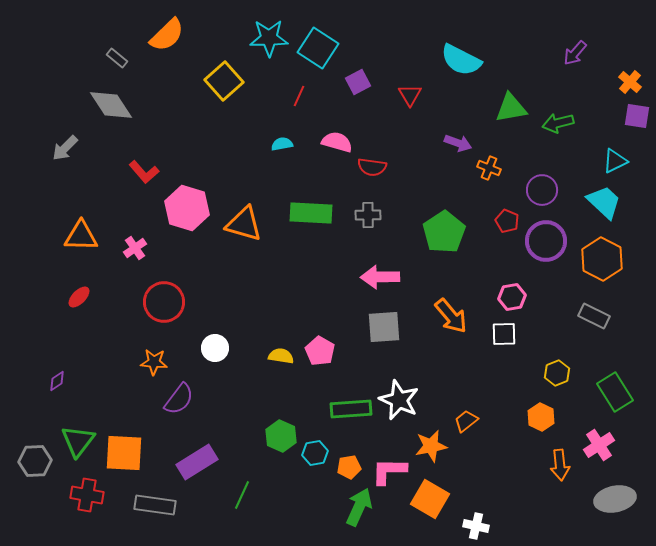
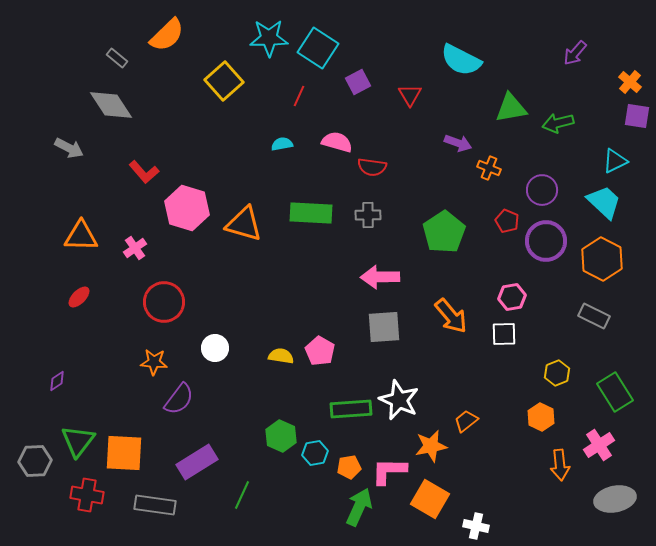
gray arrow at (65, 148): moved 4 px right; rotated 108 degrees counterclockwise
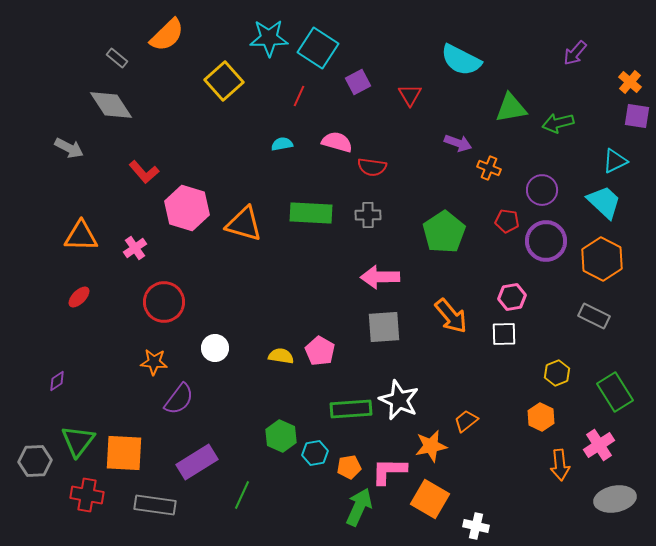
red pentagon at (507, 221): rotated 15 degrees counterclockwise
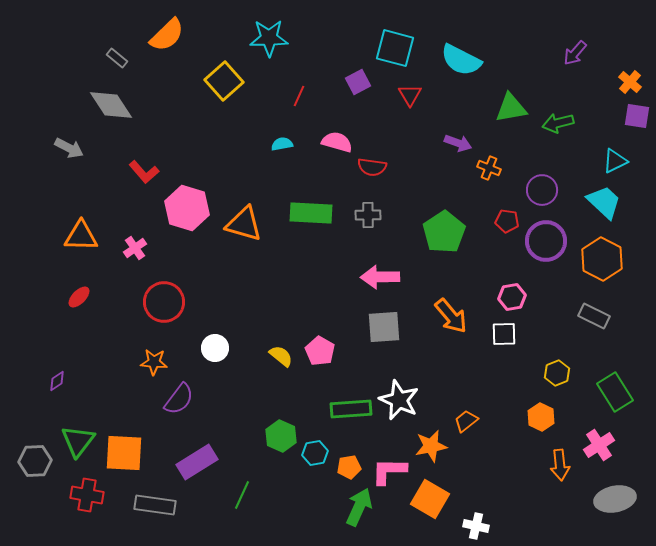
cyan square at (318, 48): moved 77 px right; rotated 18 degrees counterclockwise
yellow semicircle at (281, 356): rotated 30 degrees clockwise
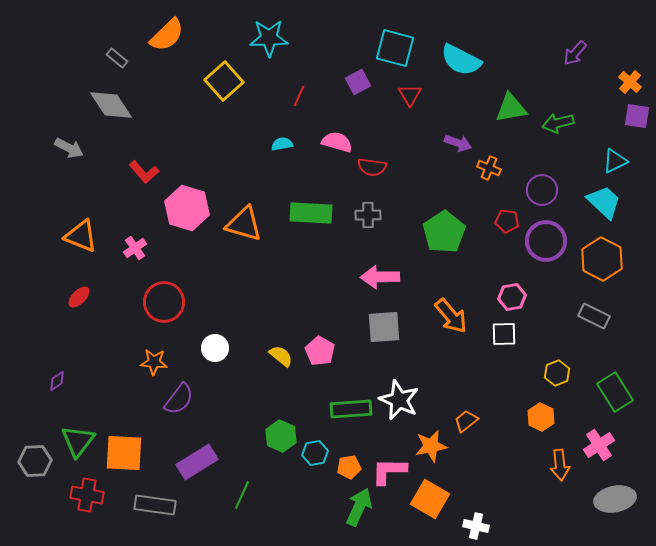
orange triangle at (81, 236): rotated 21 degrees clockwise
